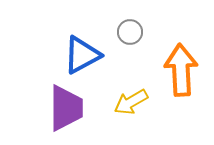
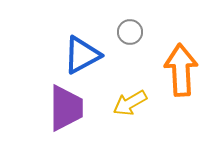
yellow arrow: moved 1 px left, 1 px down
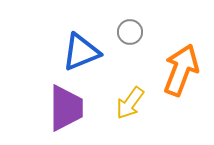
blue triangle: moved 1 px left, 3 px up; rotated 6 degrees clockwise
orange arrow: rotated 24 degrees clockwise
yellow arrow: rotated 24 degrees counterclockwise
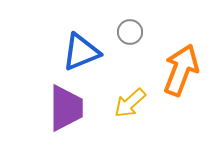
yellow arrow: rotated 12 degrees clockwise
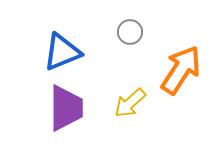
blue triangle: moved 19 px left
orange arrow: rotated 12 degrees clockwise
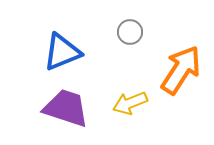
yellow arrow: rotated 20 degrees clockwise
purple trapezoid: rotated 72 degrees counterclockwise
